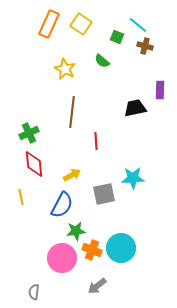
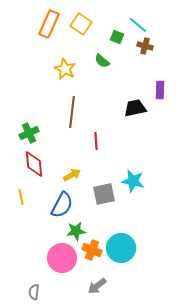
cyan star: moved 3 px down; rotated 15 degrees clockwise
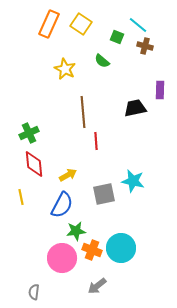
brown line: moved 11 px right; rotated 12 degrees counterclockwise
yellow arrow: moved 4 px left
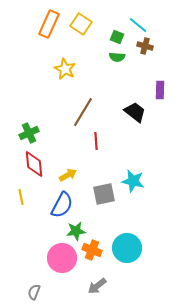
green semicircle: moved 15 px right, 4 px up; rotated 35 degrees counterclockwise
black trapezoid: moved 4 px down; rotated 50 degrees clockwise
brown line: rotated 36 degrees clockwise
cyan circle: moved 6 px right
gray semicircle: rotated 14 degrees clockwise
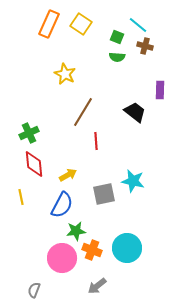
yellow star: moved 5 px down
gray semicircle: moved 2 px up
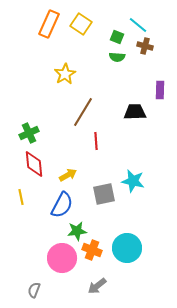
yellow star: rotated 15 degrees clockwise
black trapezoid: rotated 40 degrees counterclockwise
green star: moved 1 px right
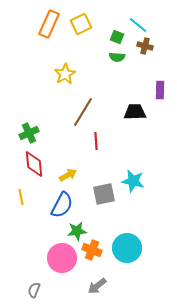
yellow square: rotated 30 degrees clockwise
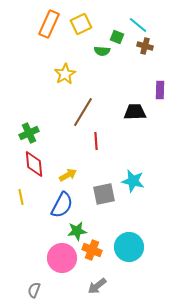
green semicircle: moved 15 px left, 6 px up
cyan circle: moved 2 px right, 1 px up
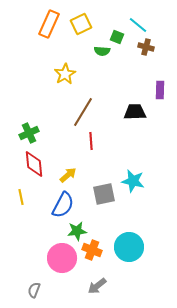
brown cross: moved 1 px right, 1 px down
red line: moved 5 px left
yellow arrow: rotated 12 degrees counterclockwise
blue semicircle: moved 1 px right
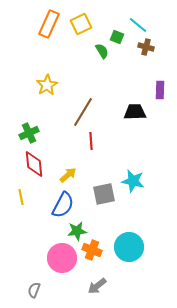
green semicircle: rotated 126 degrees counterclockwise
yellow star: moved 18 px left, 11 px down
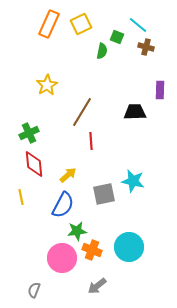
green semicircle: rotated 42 degrees clockwise
brown line: moved 1 px left
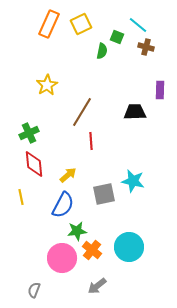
orange cross: rotated 18 degrees clockwise
